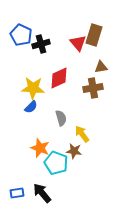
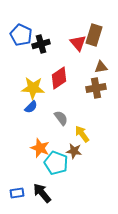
red diamond: rotated 10 degrees counterclockwise
brown cross: moved 3 px right
gray semicircle: rotated 21 degrees counterclockwise
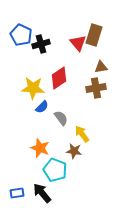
blue semicircle: moved 11 px right
cyan pentagon: moved 1 px left, 7 px down
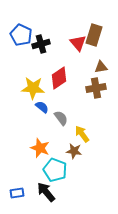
blue semicircle: rotated 96 degrees counterclockwise
black arrow: moved 4 px right, 1 px up
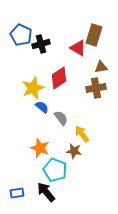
red triangle: moved 5 px down; rotated 18 degrees counterclockwise
yellow star: rotated 25 degrees counterclockwise
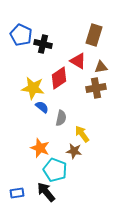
black cross: moved 2 px right; rotated 30 degrees clockwise
red triangle: moved 13 px down
yellow star: rotated 30 degrees clockwise
gray semicircle: rotated 49 degrees clockwise
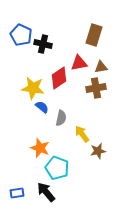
red triangle: moved 1 px right, 2 px down; rotated 42 degrees counterclockwise
brown star: moved 24 px right; rotated 21 degrees counterclockwise
cyan pentagon: moved 2 px right, 2 px up
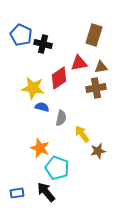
blue semicircle: rotated 24 degrees counterclockwise
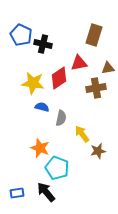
brown triangle: moved 7 px right, 1 px down
yellow star: moved 5 px up
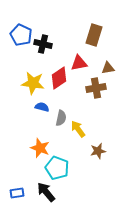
yellow arrow: moved 4 px left, 5 px up
